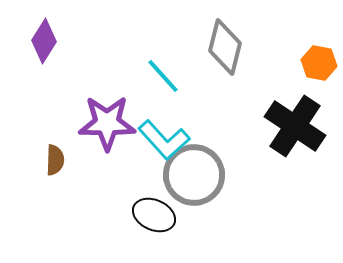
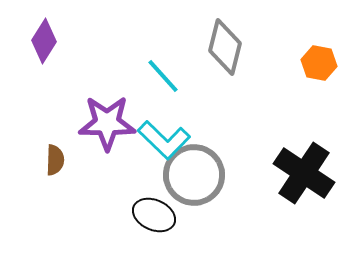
black cross: moved 9 px right, 47 px down
cyan L-shape: rotated 4 degrees counterclockwise
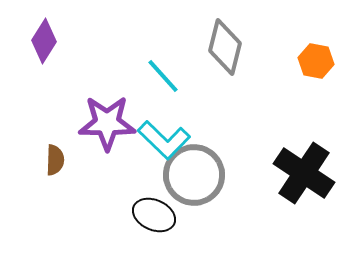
orange hexagon: moved 3 px left, 2 px up
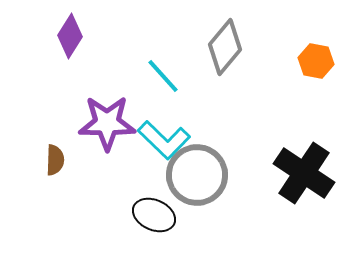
purple diamond: moved 26 px right, 5 px up
gray diamond: rotated 26 degrees clockwise
gray circle: moved 3 px right
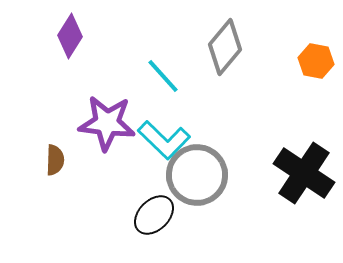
purple star: rotated 6 degrees clockwise
black ellipse: rotated 69 degrees counterclockwise
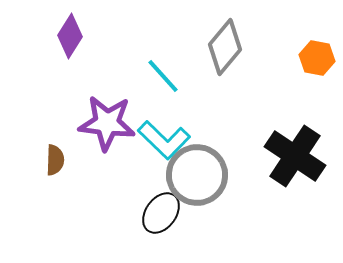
orange hexagon: moved 1 px right, 3 px up
black cross: moved 9 px left, 17 px up
black ellipse: moved 7 px right, 2 px up; rotated 9 degrees counterclockwise
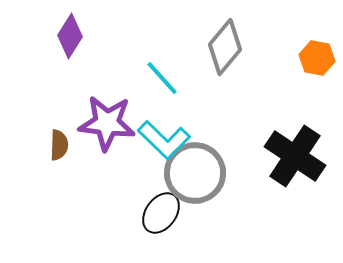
cyan line: moved 1 px left, 2 px down
brown semicircle: moved 4 px right, 15 px up
gray circle: moved 2 px left, 2 px up
